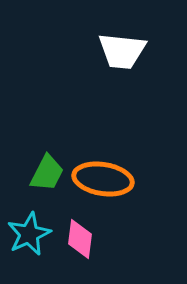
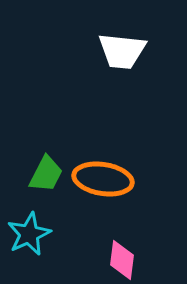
green trapezoid: moved 1 px left, 1 px down
pink diamond: moved 42 px right, 21 px down
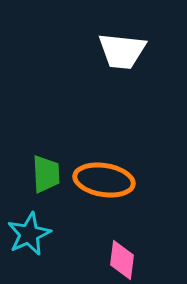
green trapezoid: rotated 30 degrees counterclockwise
orange ellipse: moved 1 px right, 1 px down
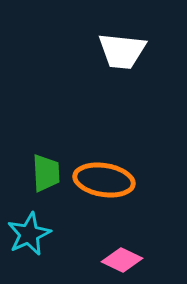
green trapezoid: moved 1 px up
pink diamond: rotated 72 degrees counterclockwise
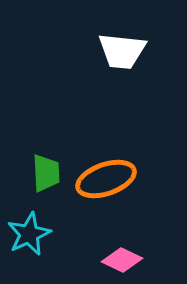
orange ellipse: moved 2 px right, 1 px up; rotated 28 degrees counterclockwise
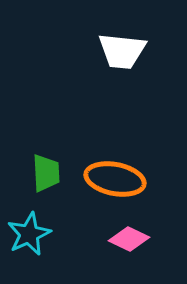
orange ellipse: moved 9 px right; rotated 30 degrees clockwise
pink diamond: moved 7 px right, 21 px up
